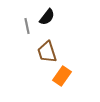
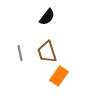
gray line: moved 7 px left, 27 px down
orange rectangle: moved 3 px left
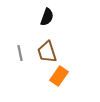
black semicircle: rotated 18 degrees counterclockwise
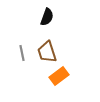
gray line: moved 2 px right
orange rectangle: rotated 18 degrees clockwise
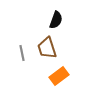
black semicircle: moved 9 px right, 3 px down
brown trapezoid: moved 4 px up
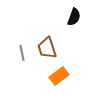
black semicircle: moved 18 px right, 3 px up
